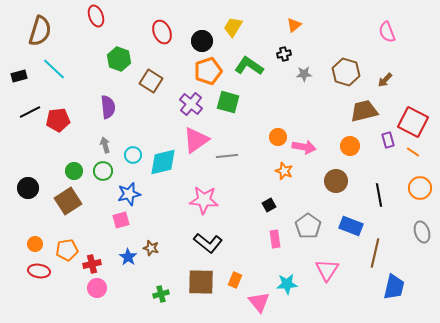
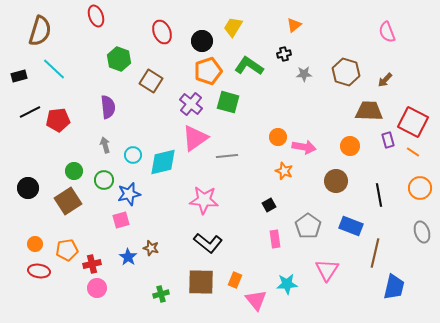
brown trapezoid at (364, 111): moved 5 px right; rotated 16 degrees clockwise
pink triangle at (196, 140): moved 1 px left, 2 px up
green circle at (103, 171): moved 1 px right, 9 px down
pink triangle at (259, 302): moved 3 px left, 2 px up
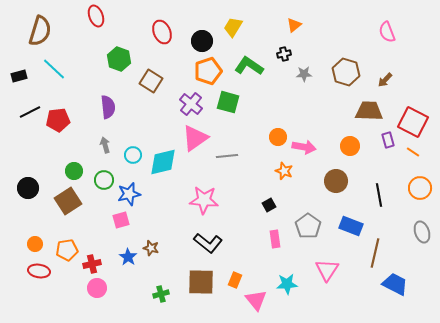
blue trapezoid at (394, 287): moved 1 px right, 3 px up; rotated 76 degrees counterclockwise
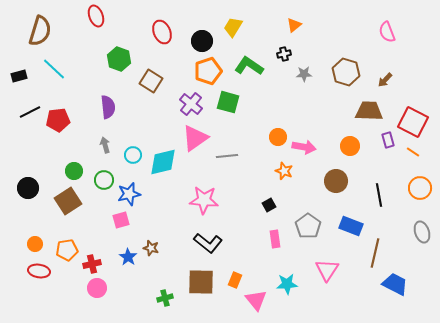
green cross at (161, 294): moved 4 px right, 4 px down
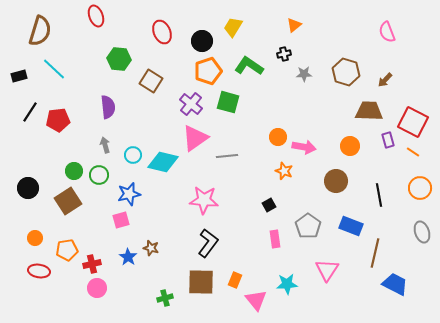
green hexagon at (119, 59): rotated 15 degrees counterclockwise
black line at (30, 112): rotated 30 degrees counterclockwise
cyan diamond at (163, 162): rotated 28 degrees clockwise
green circle at (104, 180): moved 5 px left, 5 px up
black L-shape at (208, 243): rotated 92 degrees counterclockwise
orange circle at (35, 244): moved 6 px up
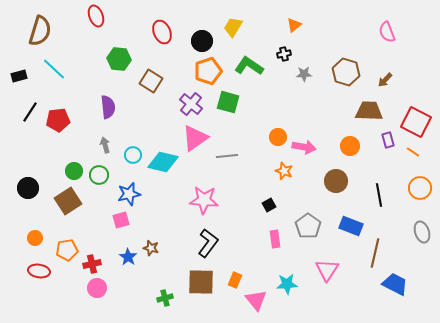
red square at (413, 122): moved 3 px right
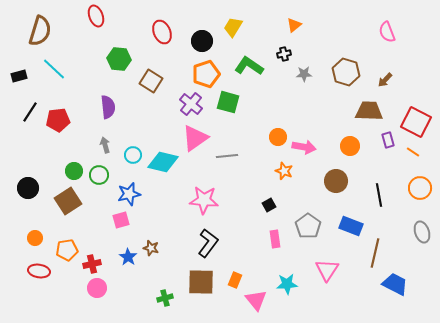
orange pentagon at (208, 71): moved 2 px left, 3 px down
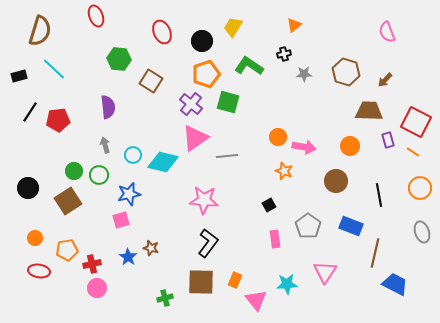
pink triangle at (327, 270): moved 2 px left, 2 px down
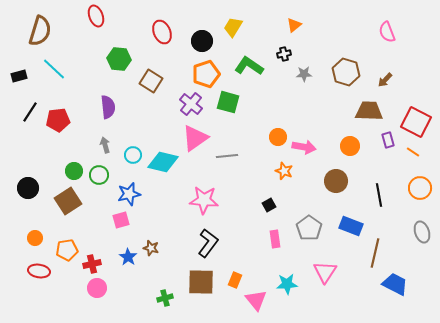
gray pentagon at (308, 226): moved 1 px right, 2 px down
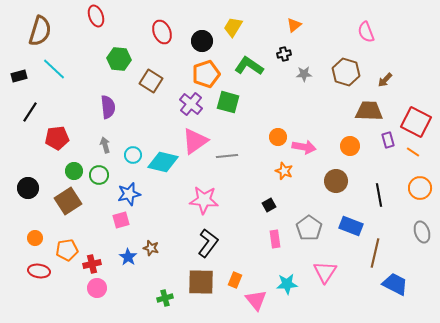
pink semicircle at (387, 32): moved 21 px left
red pentagon at (58, 120): moved 1 px left, 18 px down
pink triangle at (195, 138): moved 3 px down
